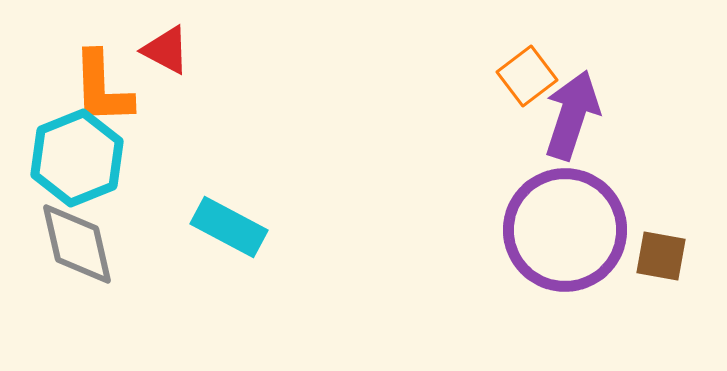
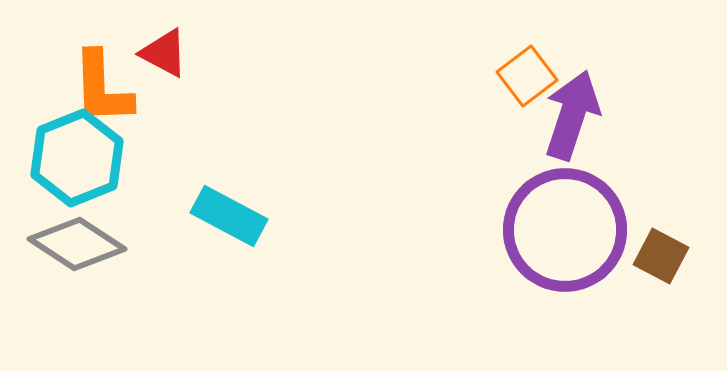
red triangle: moved 2 px left, 3 px down
cyan rectangle: moved 11 px up
gray diamond: rotated 44 degrees counterclockwise
brown square: rotated 18 degrees clockwise
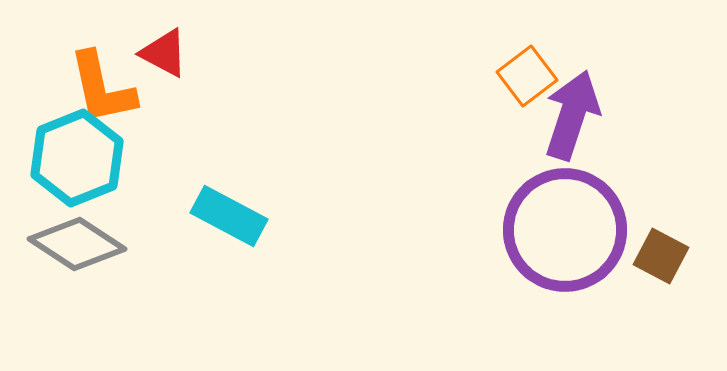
orange L-shape: rotated 10 degrees counterclockwise
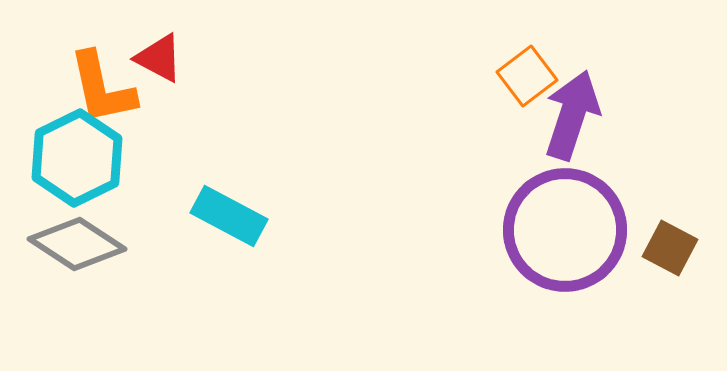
red triangle: moved 5 px left, 5 px down
cyan hexagon: rotated 4 degrees counterclockwise
brown square: moved 9 px right, 8 px up
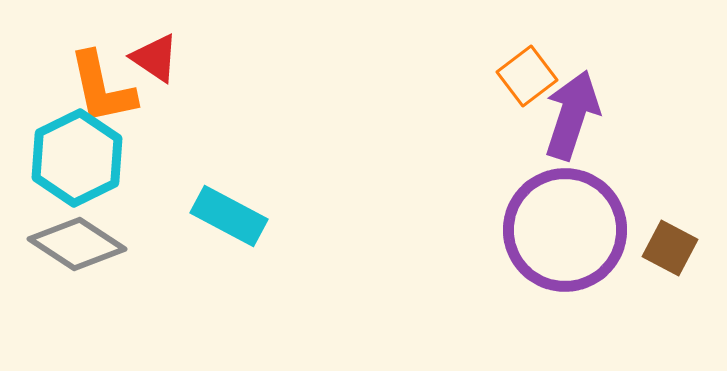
red triangle: moved 4 px left; rotated 6 degrees clockwise
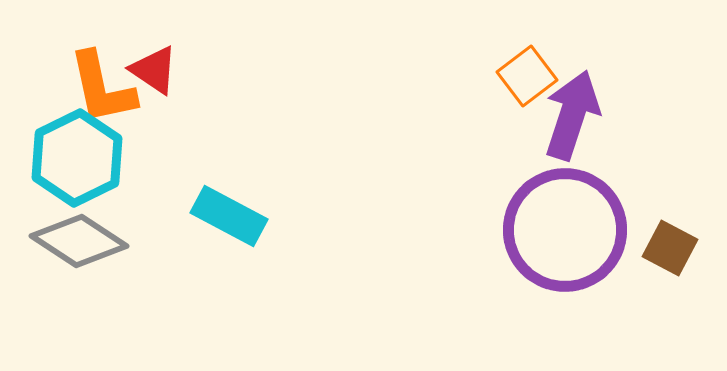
red triangle: moved 1 px left, 12 px down
gray diamond: moved 2 px right, 3 px up
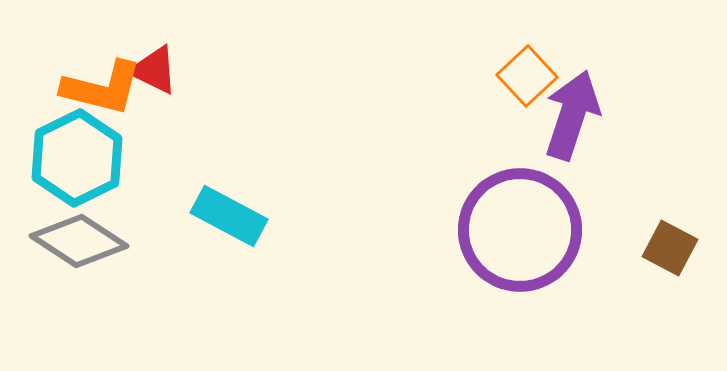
red triangle: rotated 8 degrees counterclockwise
orange square: rotated 6 degrees counterclockwise
orange L-shape: rotated 64 degrees counterclockwise
purple circle: moved 45 px left
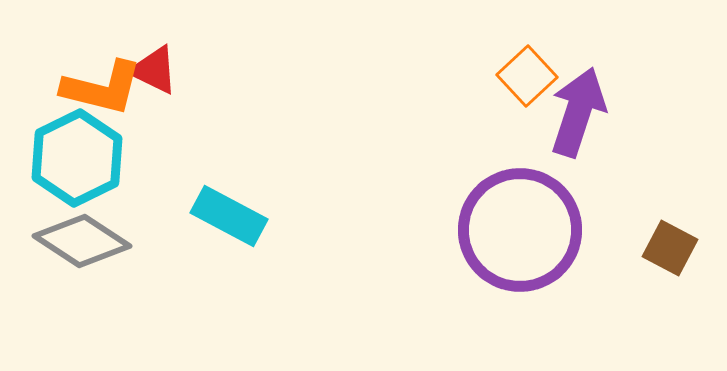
purple arrow: moved 6 px right, 3 px up
gray diamond: moved 3 px right
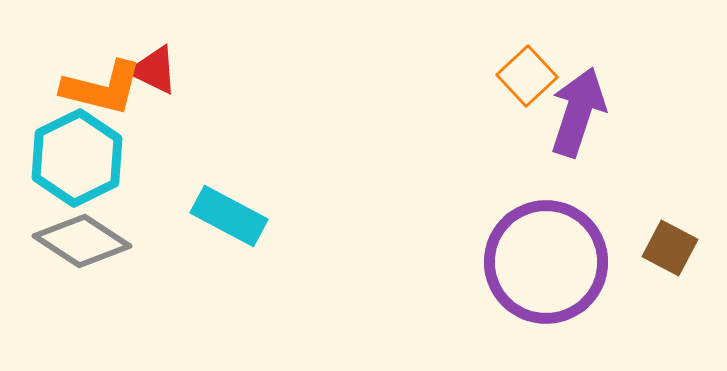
purple circle: moved 26 px right, 32 px down
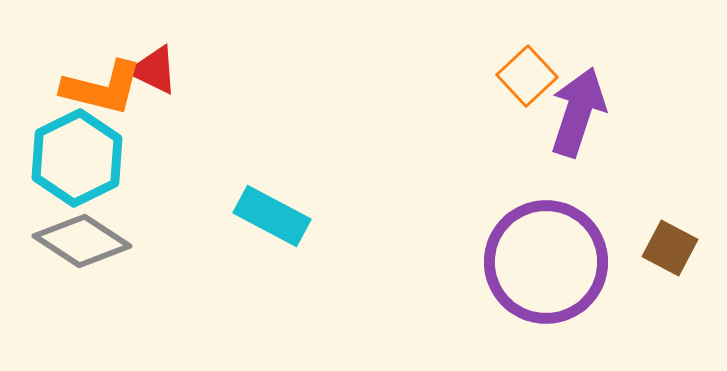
cyan rectangle: moved 43 px right
